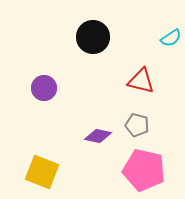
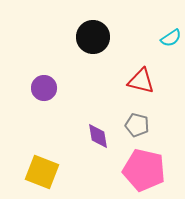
purple diamond: rotated 68 degrees clockwise
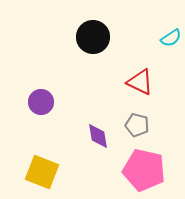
red triangle: moved 1 px left, 1 px down; rotated 12 degrees clockwise
purple circle: moved 3 px left, 14 px down
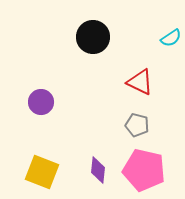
purple diamond: moved 34 px down; rotated 16 degrees clockwise
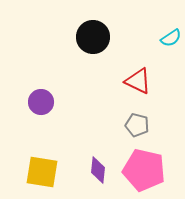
red triangle: moved 2 px left, 1 px up
yellow square: rotated 12 degrees counterclockwise
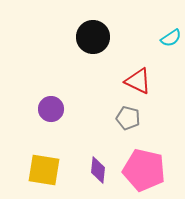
purple circle: moved 10 px right, 7 px down
gray pentagon: moved 9 px left, 7 px up
yellow square: moved 2 px right, 2 px up
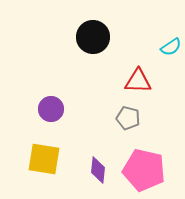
cyan semicircle: moved 9 px down
red triangle: rotated 24 degrees counterclockwise
yellow square: moved 11 px up
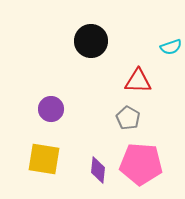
black circle: moved 2 px left, 4 px down
cyan semicircle: rotated 15 degrees clockwise
gray pentagon: rotated 15 degrees clockwise
pink pentagon: moved 3 px left, 6 px up; rotated 9 degrees counterclockwise
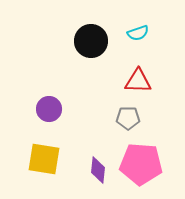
cyan semicircle: moved 33 px left, 14 px up
purple circle: moved 2 px left
gray pentagon: rotated 30 degrees counterclockwise
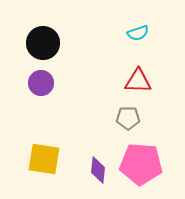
black circle: moved 48 px left, 2 px down
purple circle: moved 8 px left, 26 px up
